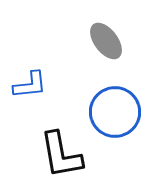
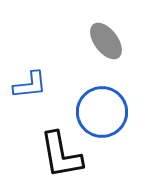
blue circle: moved 13 px left
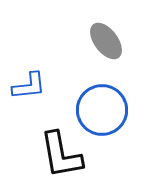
blue L-shape: moved 1 px left, 1 px down
blue circle: moved 2 px up
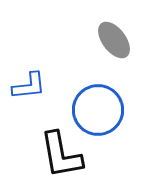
gray ellipse: moved 8 px right, 1 px up
blue circle: moved 4 px left
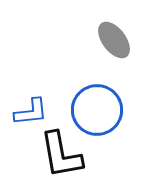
blue L-shape: moved 2 px right, 26 px down
blue circle: moved 1 px left
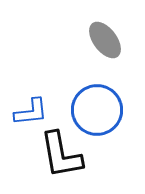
gray ellipse: moved 9 px left
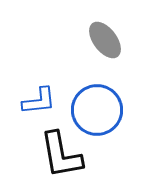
blue L-shape: moved 8 px right, 11 px up
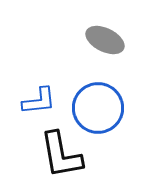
gray ellipse: rotated 27 degrees counterclockwise
blue circle: moved 1 px right, 2 px up
